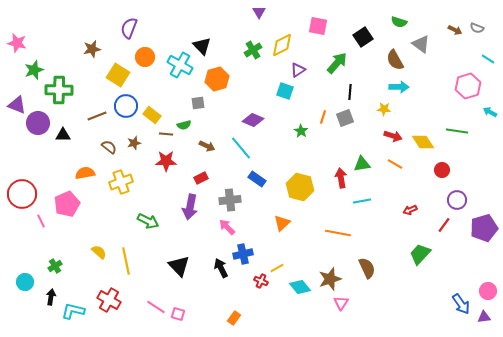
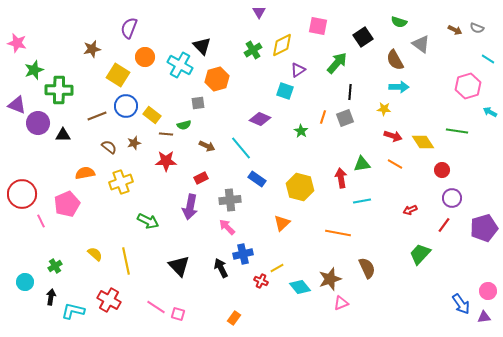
purple diamond at (253, 120): moved 7 px right, 1 px up
purple circle at (457, 200): moved 5 px left, 2 px up
yellow semicircle at (99, 252): moved 4 px left, 2 px down
pink triangle at (341, 303): rotated 35 degrees clockwise
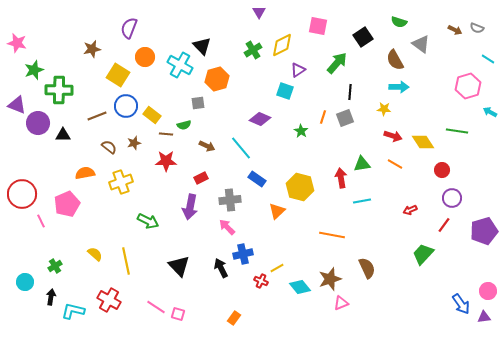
orange triangle at (282, 223): moved 5 px left, 12 px up
purple pentagon at (484, 228): moved 3 px down
orange line at (338, 233): moved 6 px left, 2 px down
green trapezoid at (420, 254): moved 3 px right
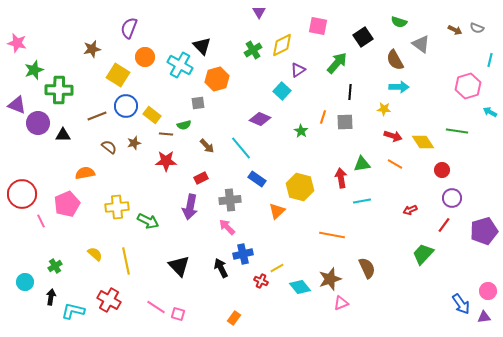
cyan line at (488, 59): moved 2 px right, 1 px down; rotated 72 degrees clockwise
cyan square at (285, 91): moved 3 px left; rotated 24 degrees clockwise
gray square at (345, 118): moved 4 px down; rotated 18 degrees clockwise
brown arrow at (207, 146): rotated 21 degrees clockwise
yellow cross at (121, 182): moved 4 px left, 25 px down; rotated 15 degrees clockwise
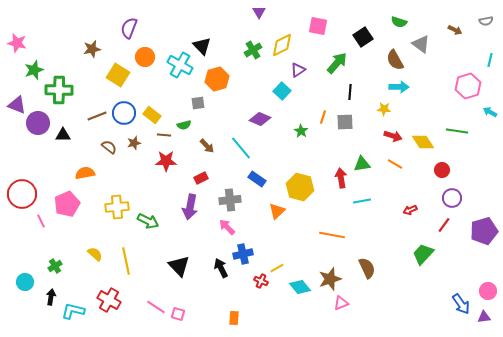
gray semicircle at (477, 28): moved 9 px right, 7 px up; rotated 32 degrees counterclockwise
blue circle at (126, 106): moved 2 px left, 7 px down
brown line at (166, 134): moved 2 px left, 1 px down
orange rectangle at (234, 318): rotated 32 degrees counterclockwise
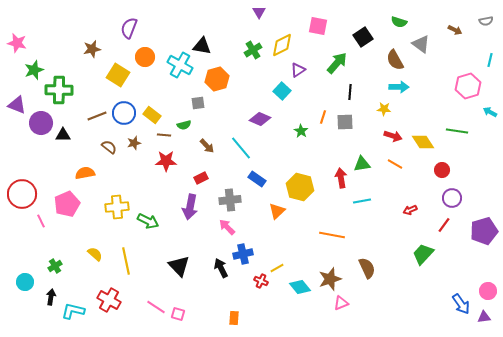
black triangle at (202, 46): rotated 36 degrees counterclockwise
purple circle at (38, 123): moved 3 px right
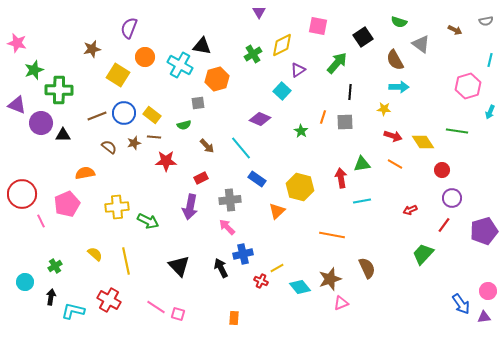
green cross at (253, 50): moved 4 px down
cyan arrow at (490, 112): rotated 96 degrees counterclockwise
brown line at (164, 135): moved 10 px left, 2 px down
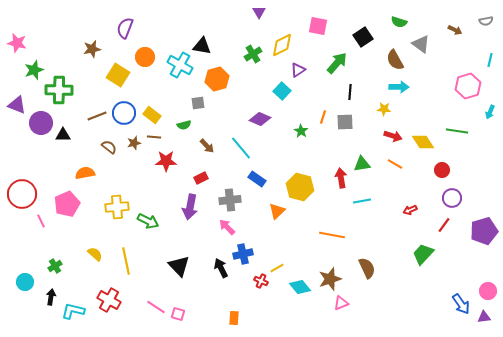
purple semicircle at (129, 28): moved 4 px left
